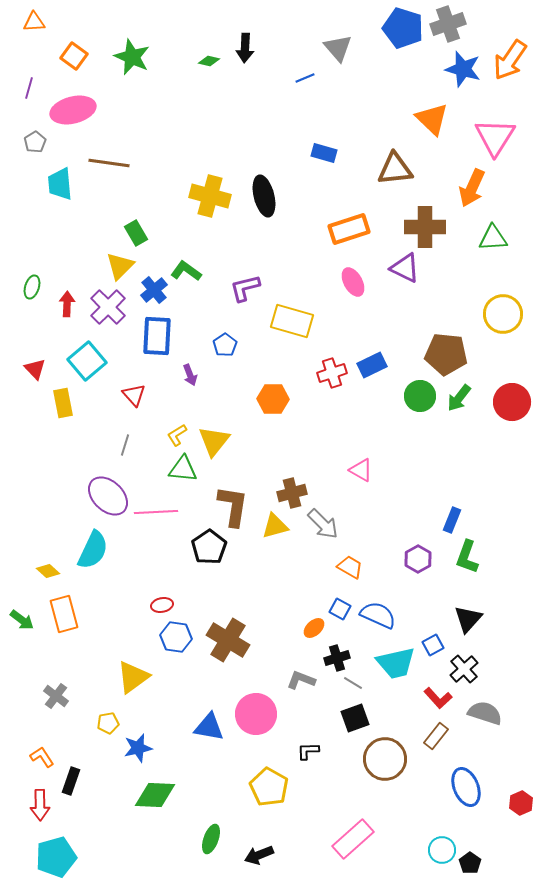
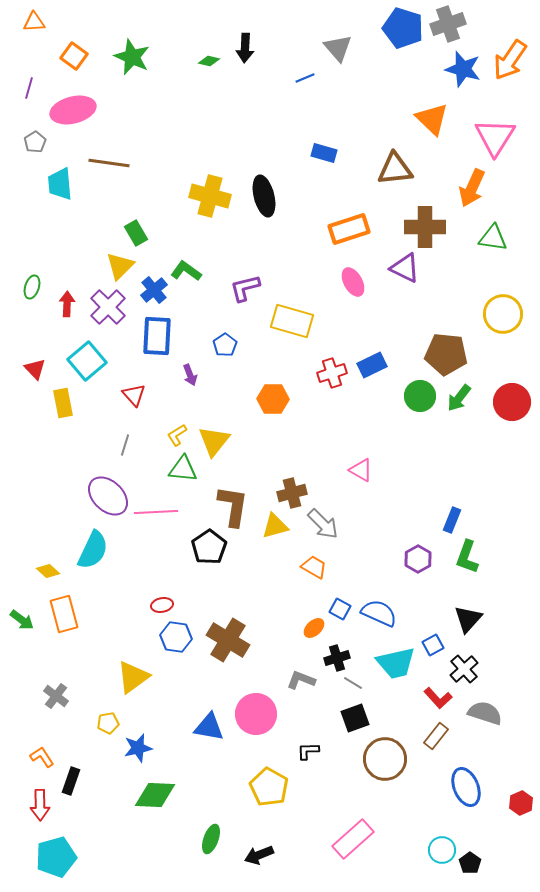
green triangle at (493, 238): rotated 12 degrees clockwise
orange trapezoid at (350, 567): moved 36 px left
blue semicircle at (378, 615): moved 1 px right, 2 px up
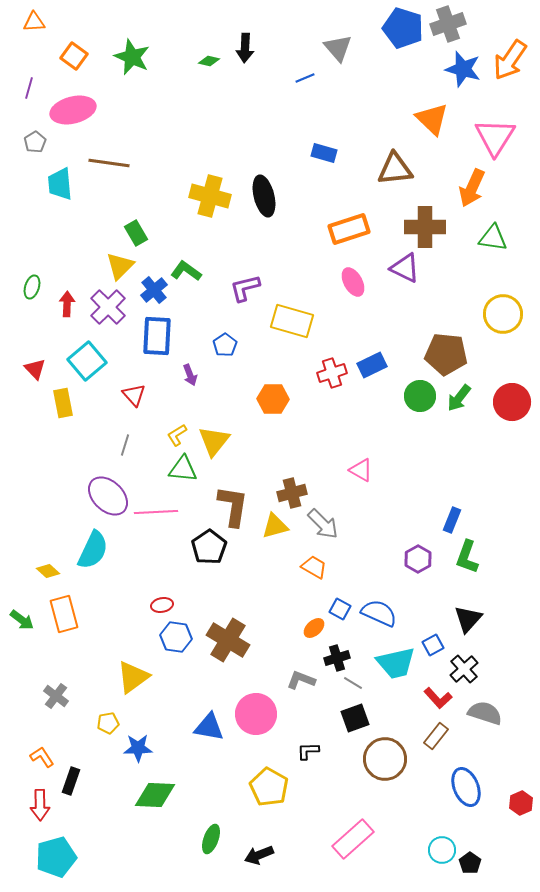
blue star at (138, 748): rotated 12 degrees clockwise
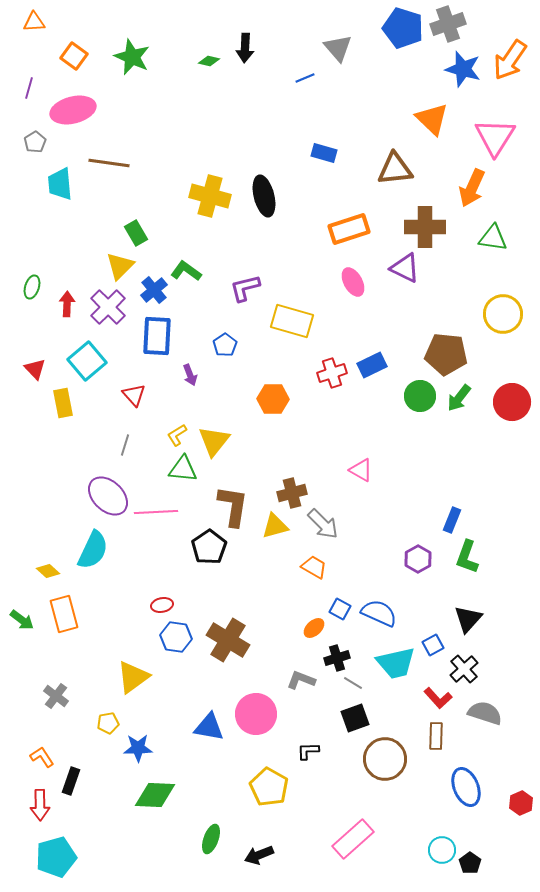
brown rectangle at (436, 736): rotated 36 degrees counterclockwise
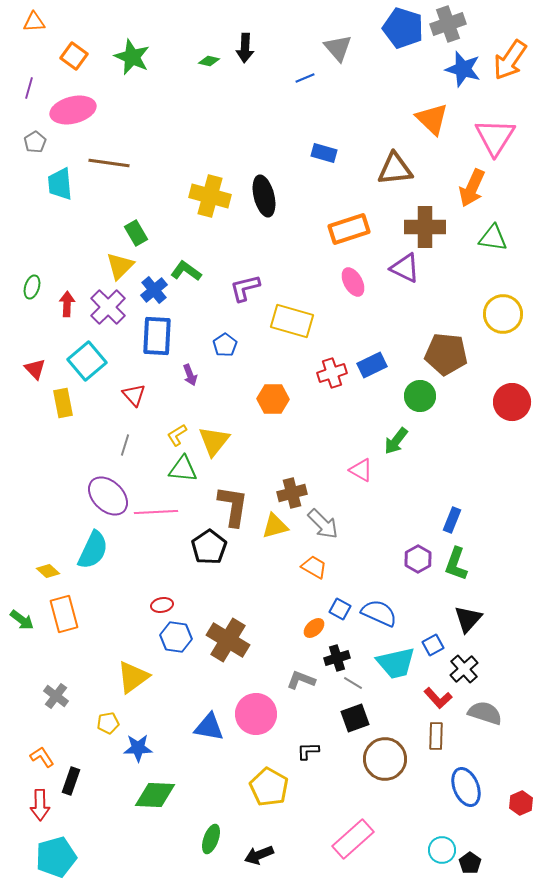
green arrow at (459, 398): moved 63 px left, 43 px down
green L-shape at (467, 557): moved 11 px left, 7 px down
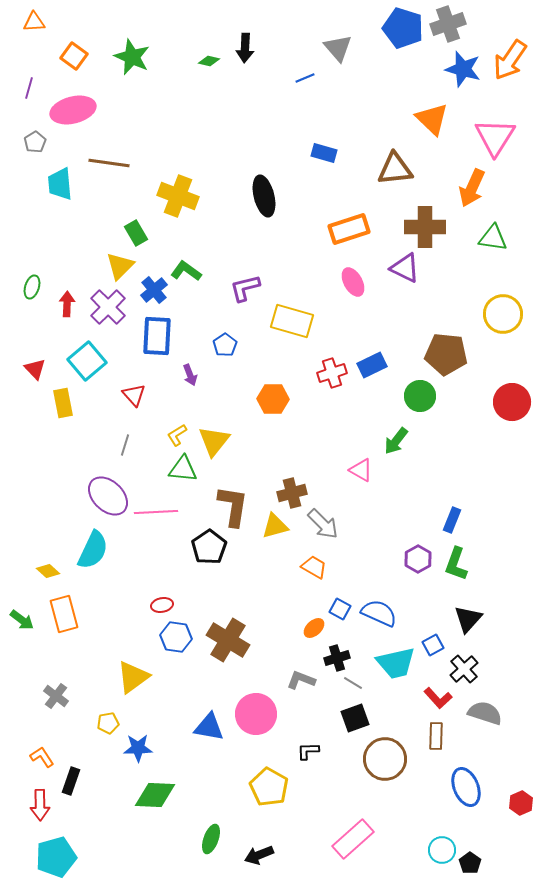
yellow cross at (210, 196): moved 32 px left; rotated 6 degrees clockwise
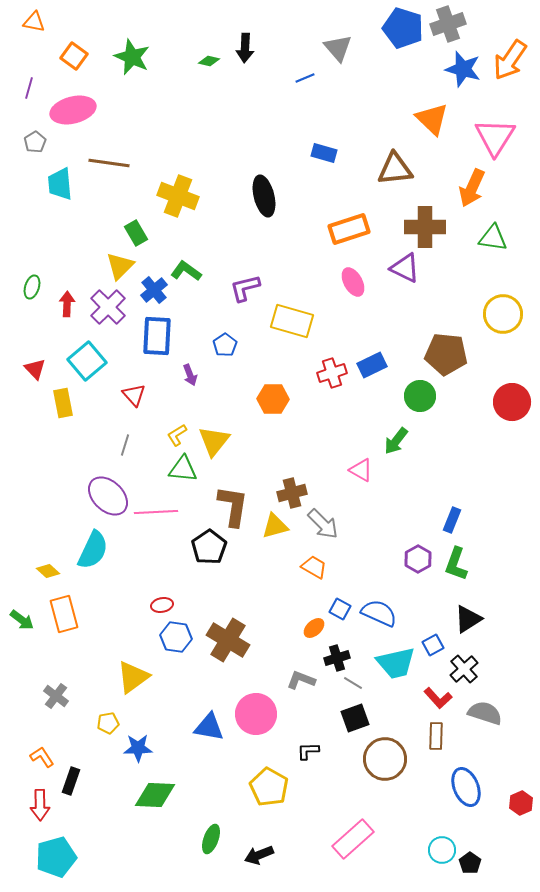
orange triangle at (34, 22): rotated 15 degrees clockwise
black triangle at (468, 619): rotated 16 degrees clockwise
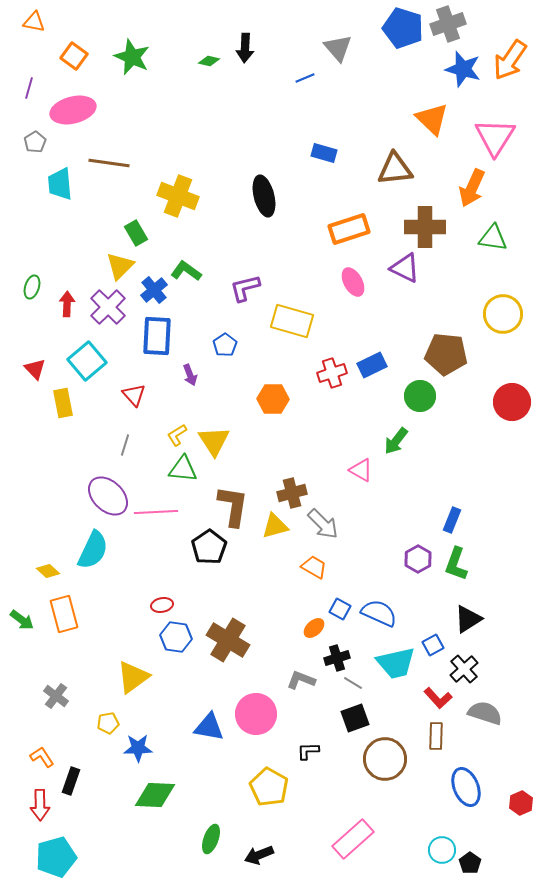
yellow triangle at (214, 441): rotated 12 degrees counterclockwise
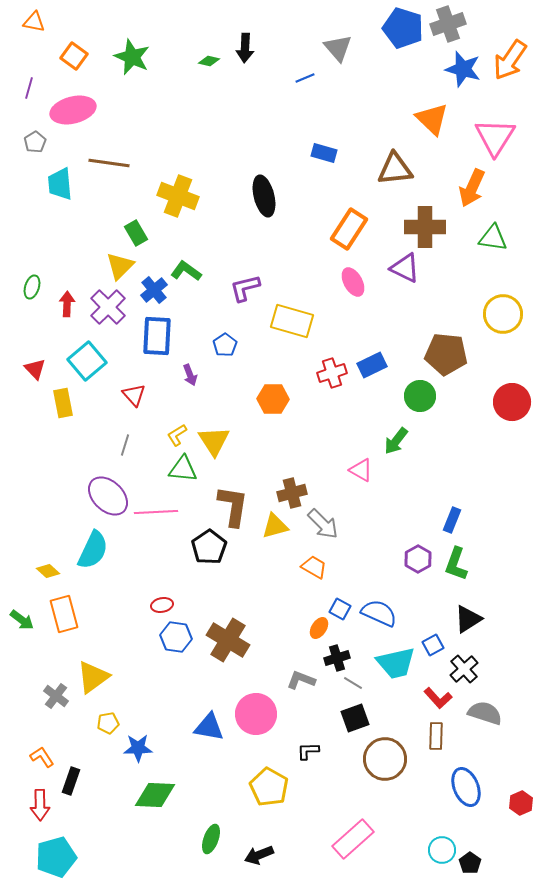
orange rectangle at (349, 229): rotated 39 degrees counterclockwise
orange ellipse at (314, 628): moved 5 px right; rotated 15 degrees counterclockwise
yellow triangle at (133, 677): moved 40 px left
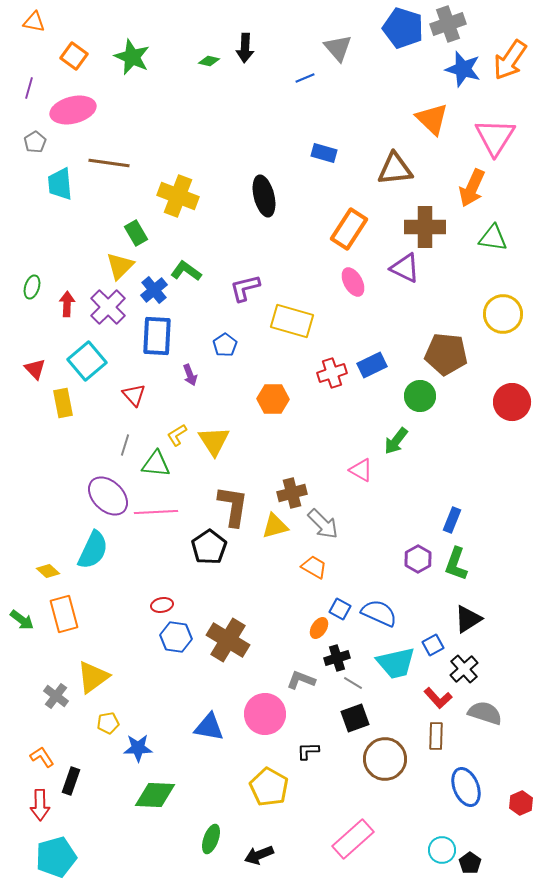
green triangle at (183, 469): moved 27 px left, 5 px up
pink circle at (256, 714): moved 9 px right
